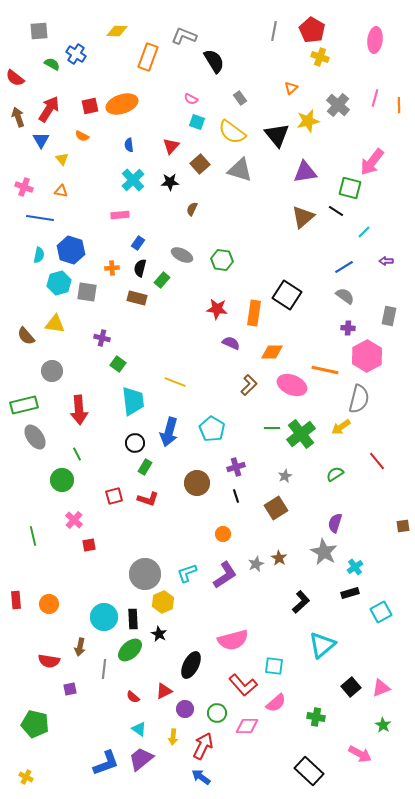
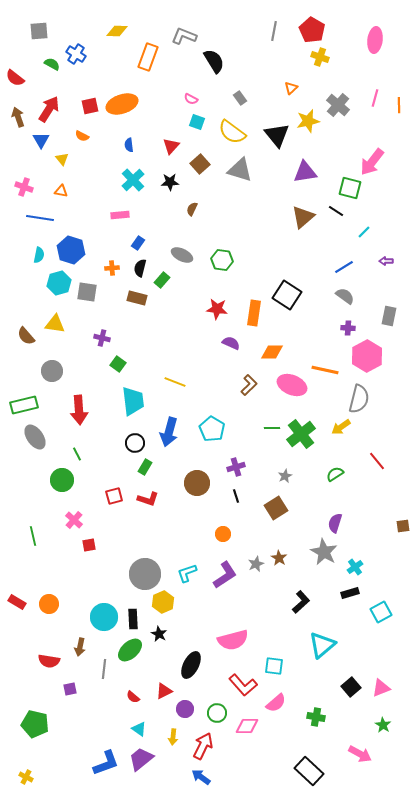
red rectangle at (16, 600): moved 1 px right, 2 px down; rotated 54 degrees counterclockwise
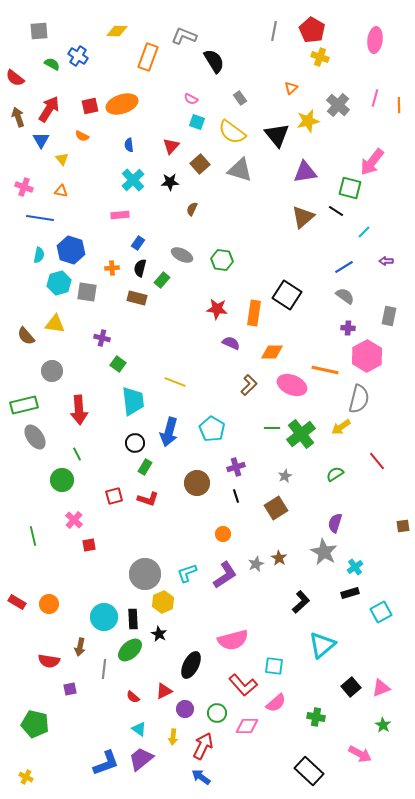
blue cross at (76, 54): moved 2 px right, 2 px down
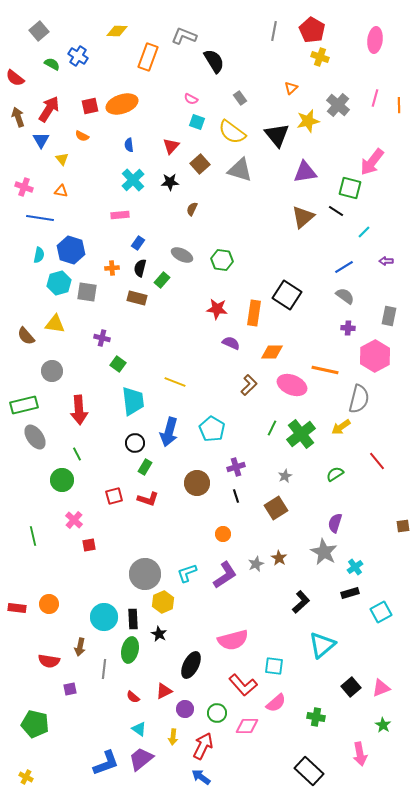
gray square at (39, 31): rotated 36 degrees counterclockwise
pink hexagon at (367, 356): moved 8 px right
green line at (272, 428): rotated 63 degrees counterclockwise
red rectangle at (17, 602): moved 6 px down; rotated 24 degrees counterclockwise
green ellipse at (130, 650): rotated 35 degrees counterclockwise
pink arrow at (360, 754): rotated 50 degrees clockwise
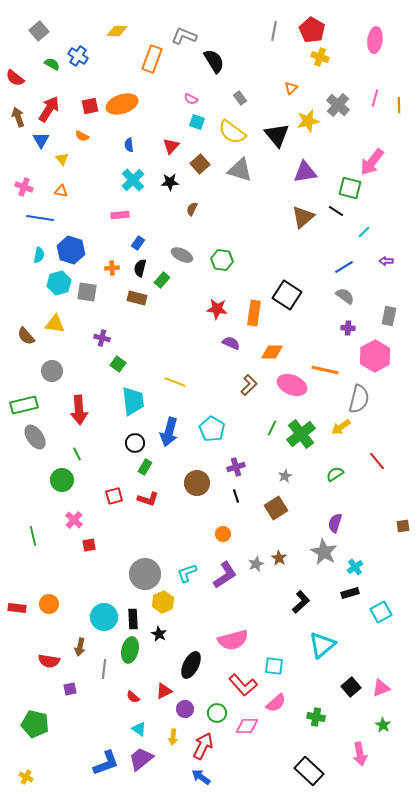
orange rectangle at (148, 57): moved 4 px right, 2 px down
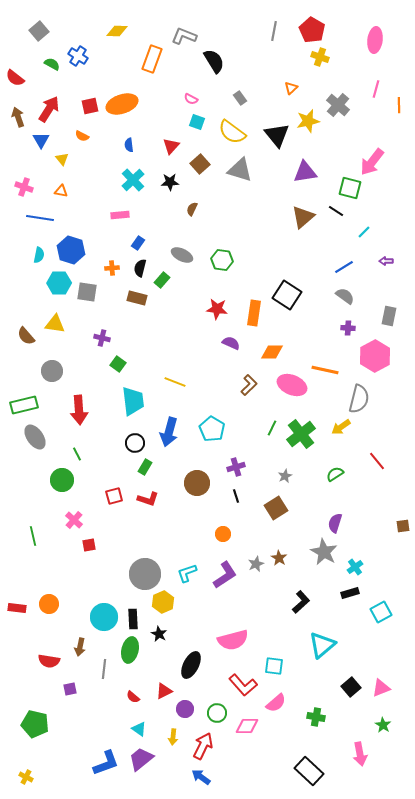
pink line at (375, 98): moved 1 px right, 9 px up
cyan hexagon at (59, 283): rotated 15 degrees clockwise
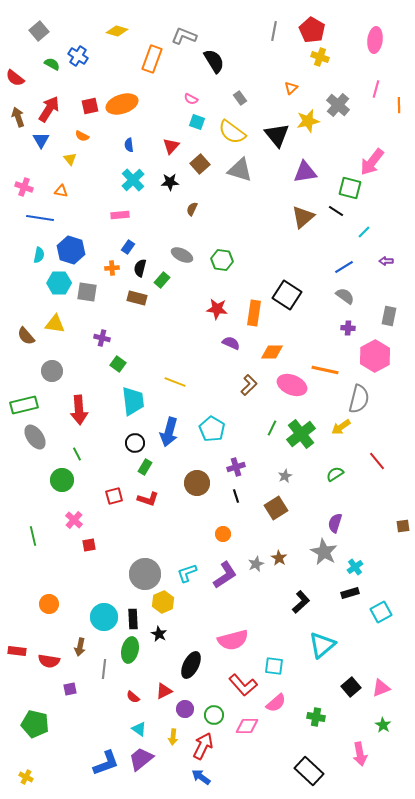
yellow diamond at (117, 31): rotated 15 degrees clockwise
yellow triangle at (62, 159): moved 8 px right
blue rectangle at (138, 243): moved 10 px left, 4 px down
red rectangle at (17, 608): moved 43 px down
green circle at (217, 713): moved 3 px left, 2 px down
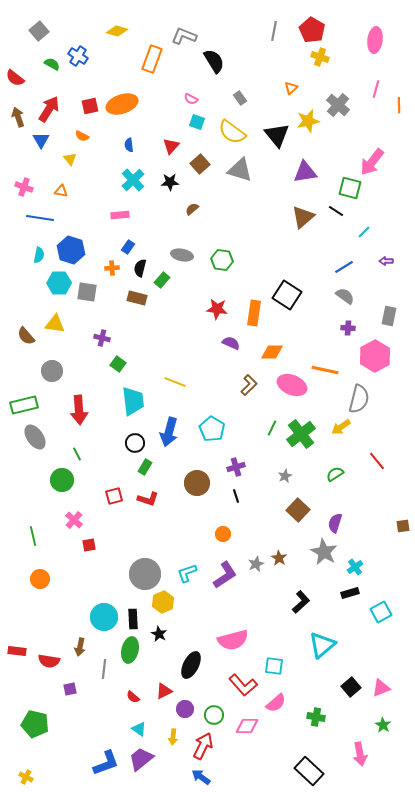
brown semicircle at (192, 209): rotated 24 degrees clockwise
gray ellipse at (182, 255): rotated 15 degrees counterclockwise
brown square at (276, 508): moved 22 px right, 2 px down; rotated 15 degrees counterclockwise
orange circle at (49, 604): moved 9 px left, 25 px up
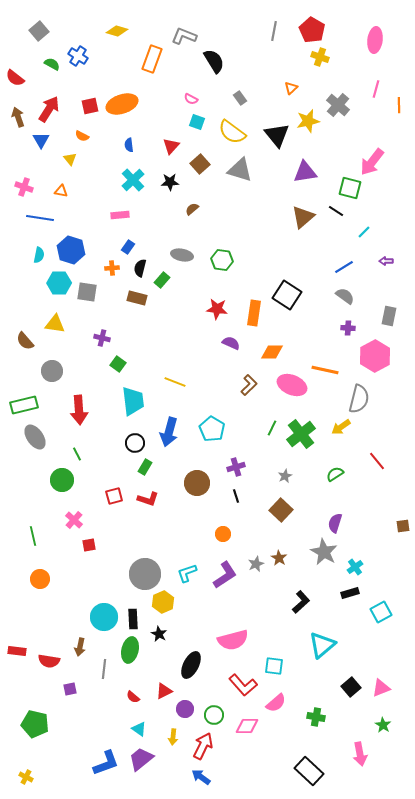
brown semicircle at (26, 336): moved 1 px left, 5 px down
brown square at (298, 510): moved 17 px left
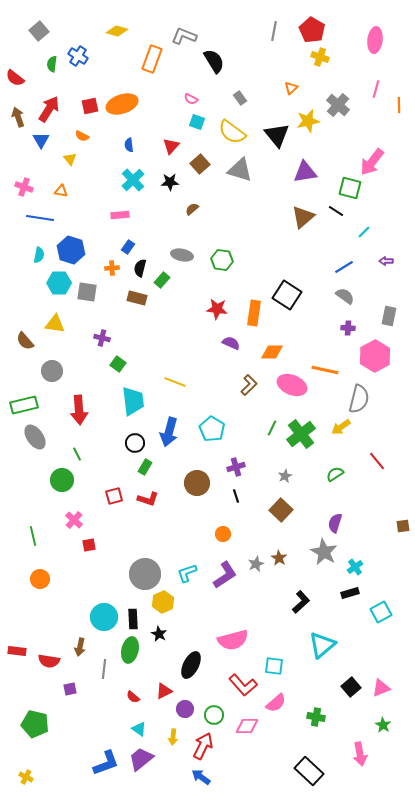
green semicircle at (52, 64): rotated 112 degrees counterclockwise
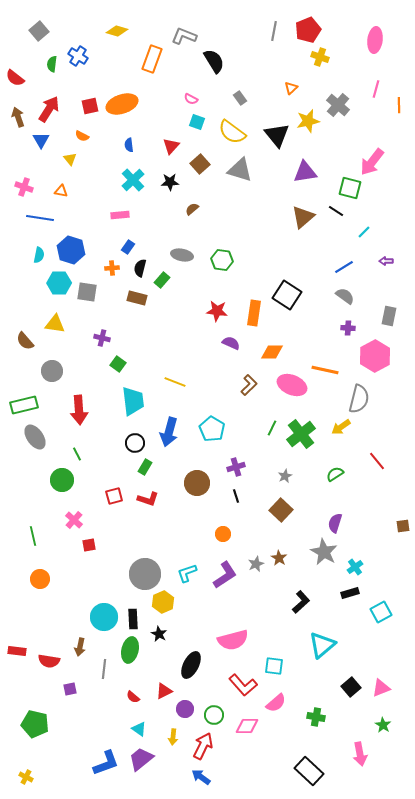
red pentagon at (312, 30): moved 4 px left; rotated 20 degrees clockwise
red star at (217, 309): moved 2 px down
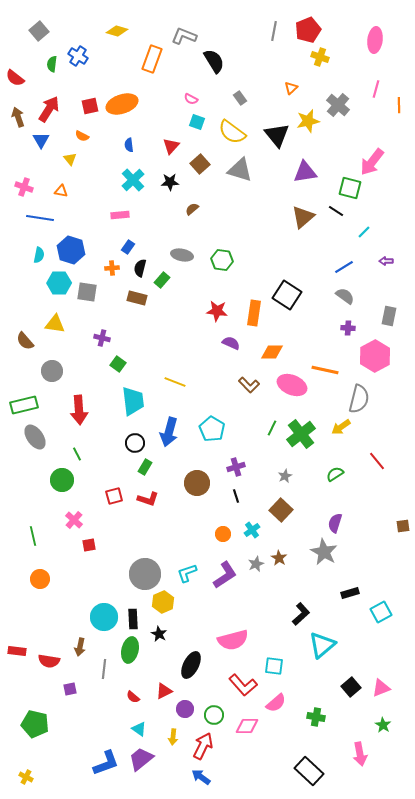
brown L-shape at (249, 385): rotated 90 degrees clockwise
cyan cross at (355, 567): moved 103 px left, 37 px up
black L-shape at (301, 602): moved 12 px down
